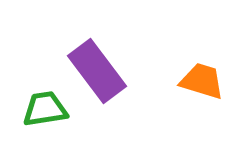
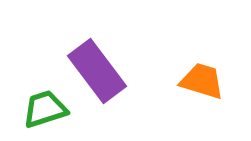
green trapezoid: rotated 9 degrees counterclockwise
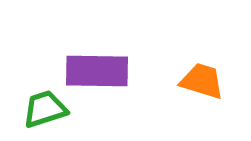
purple rectangle: rotated 52 degrees counterclockwise
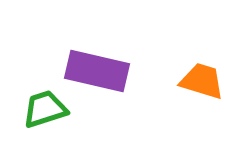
purple rectangle: rotated 12 degrees clockwise
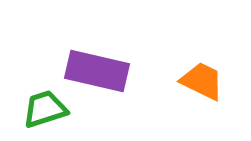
orange trapezoid: rotated 9 degrees clockwise
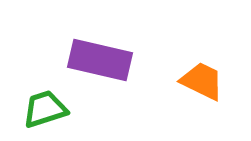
purple rectangle: moved 3 px right, 11 px up
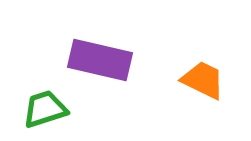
orange trapezoid: moved 1 px right, 1 px up
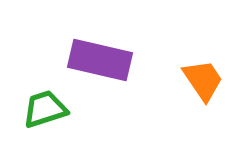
orange trapezoid: rotated 30 degrees clockwise
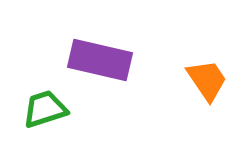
orange trapezoid: moved 4 px right
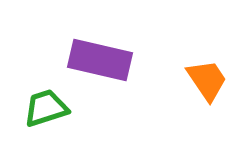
green trapezoid: moved 1 px right, 1 px up
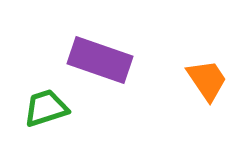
purple rectangle: rotated 6 degrees clockwise
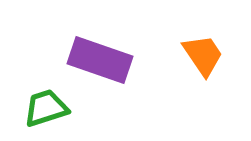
orange trapezoid: moved 4 px left, 25 px up
